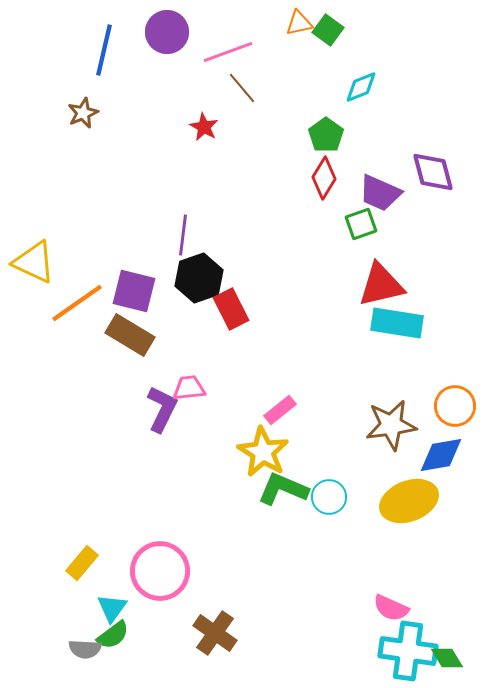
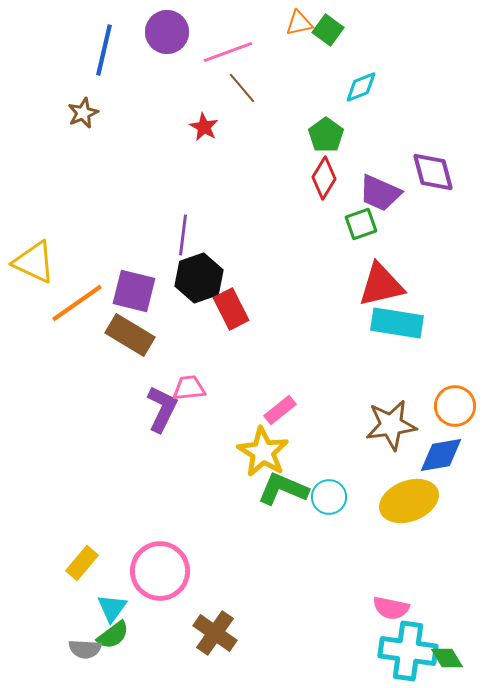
pink semicircle at (391, 608): rotated 12 degrees counterclockwise
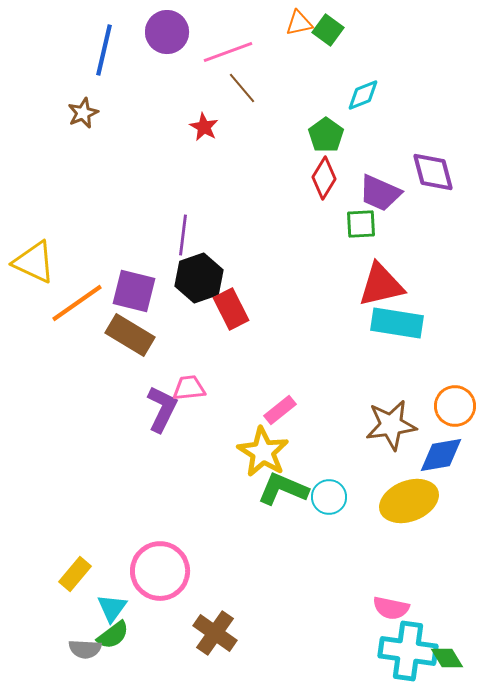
cyan diamond at (361, 87): moved 2 px right, 8 px down
green square at (361, 224): rotated 16 degrees clockwise
yellow rectangle at (82, 563): moved 7 px left, 11 px down
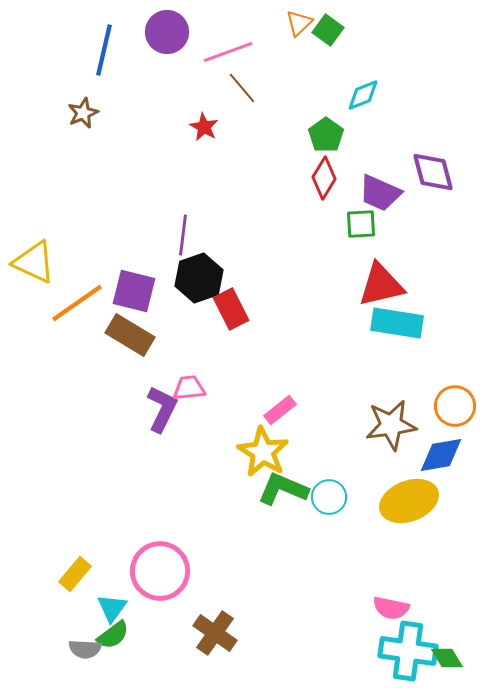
orange triangle at (299, 23): rotated 32 degrees counterclockwise
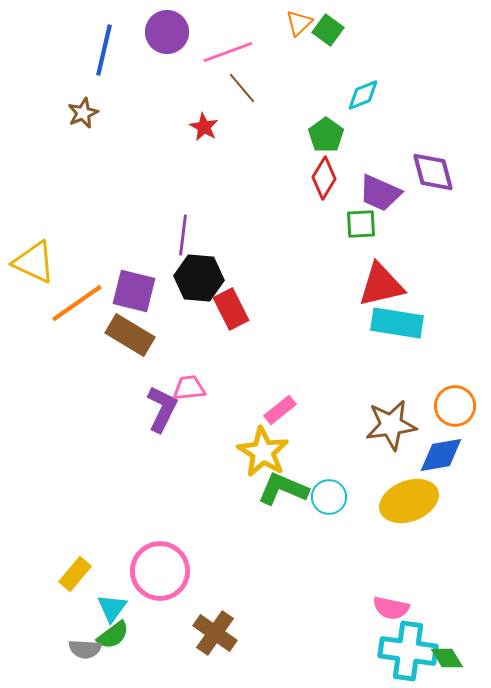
black hexagon at (199, 278): rotated 24 degrees clockwise
